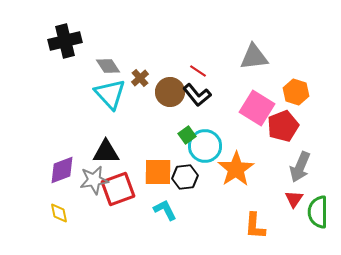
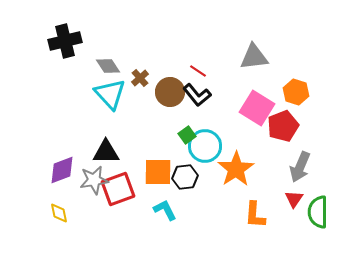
orange L-shape: moved 11 px up
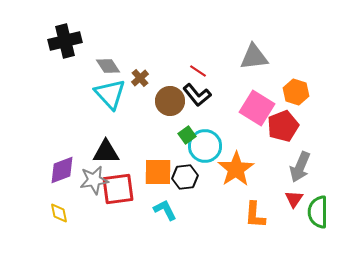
brown circle: moved 9 px down
red square: rotated 12 degrees clockwise
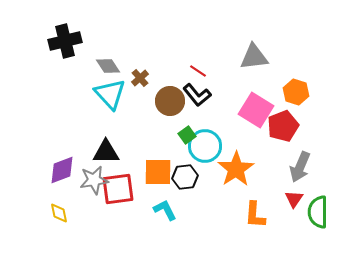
pink square: moved 1 px left, 2 px down
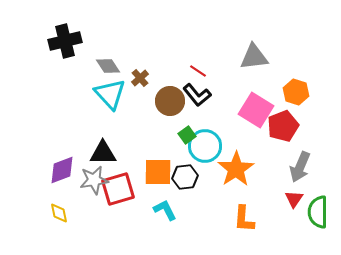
black triangle: moved 3 px left, 1 px down
red square: rotated 8 degrees counterclockwise
orange L-shape: moved 11 px left, 4 px down
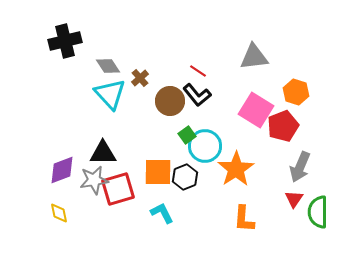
black hexagon: rotated 15 degrees counterclockwise
cyan L-shape: moved 3 px left, 3 px down
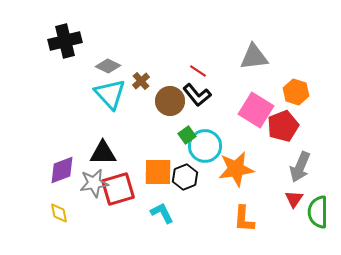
gray diamond: rotated 30 degrees counterclockwise
brown cross: moved 1 px right, 3 px down
orange star: rotated 24 degrees clockwise
gray star: moved 3 px down
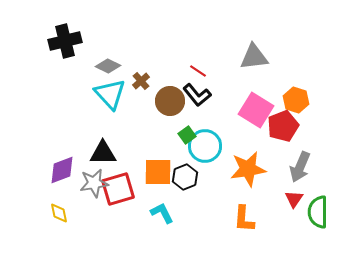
orange hexagon: moved 8 px down
orange star: moved 12 px right
